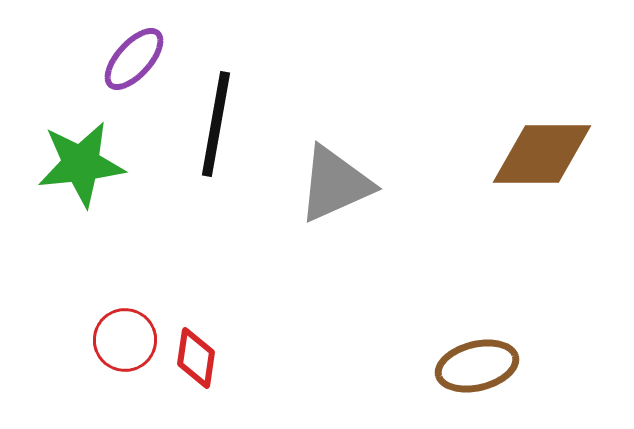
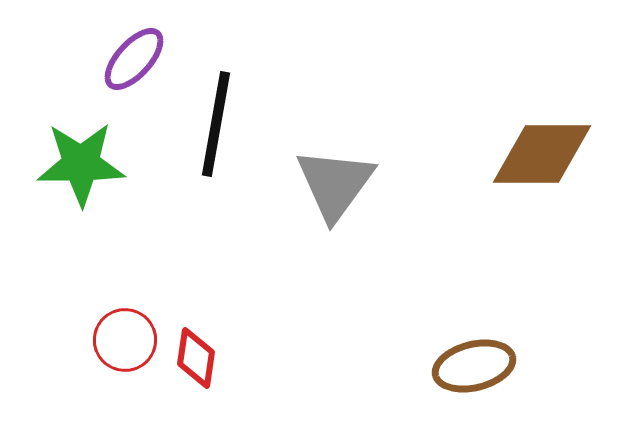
green star: rotated 6 degrees clockwise
gray triangle: rotated 30 degrees counterclockwise
brown ellipse: moved 3 px left
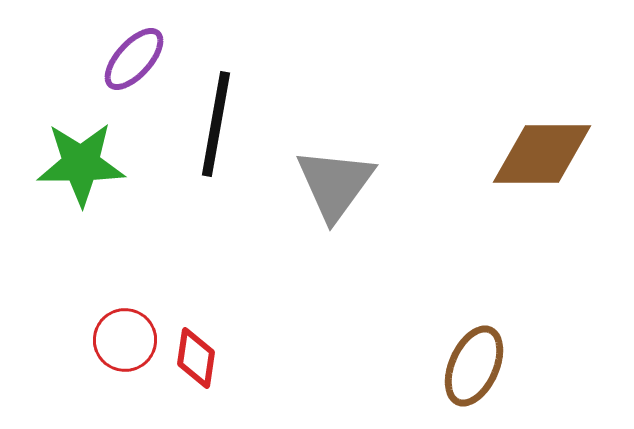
brown ellipse: rotated 52 degrees counterclockwise
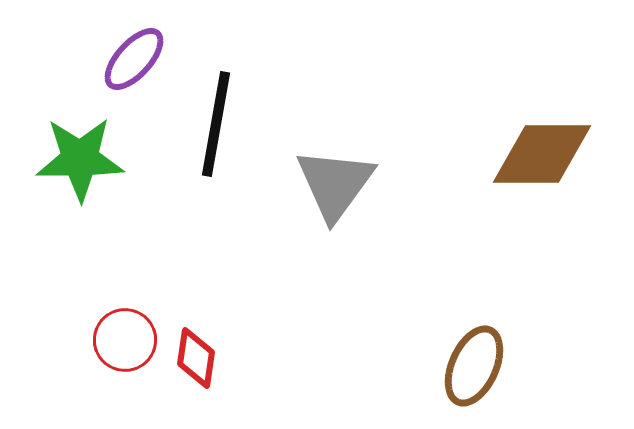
green star: moved 1 px left, 5 px up
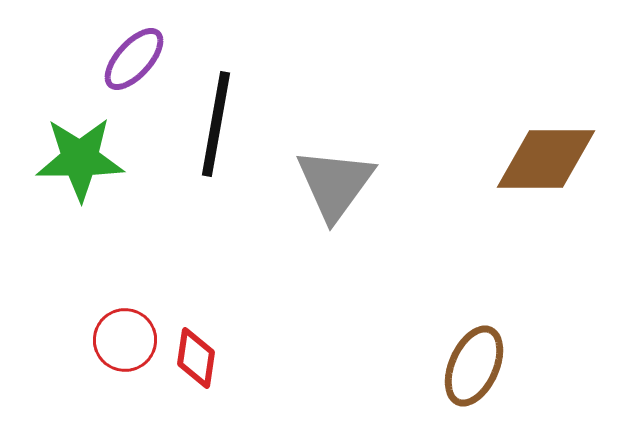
brown diamond: moved 4 px right, 5 px down
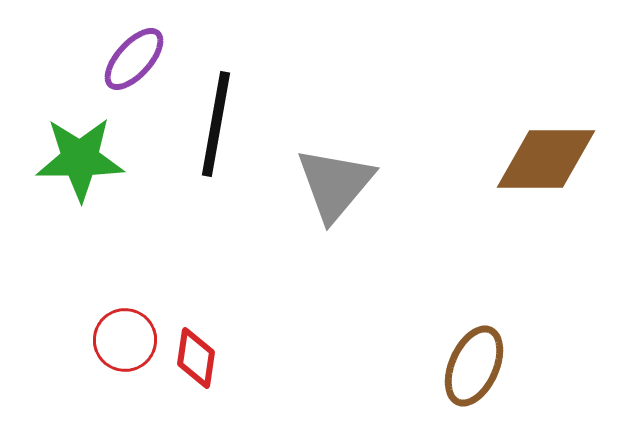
gray triangle: rotated 4 degrees clockwise
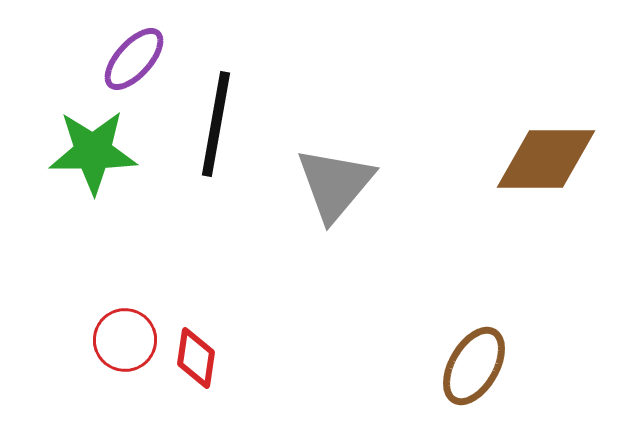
green star: moved 13 px right, 7 px up
brown ellipse: rotated 6 degrees clockwise
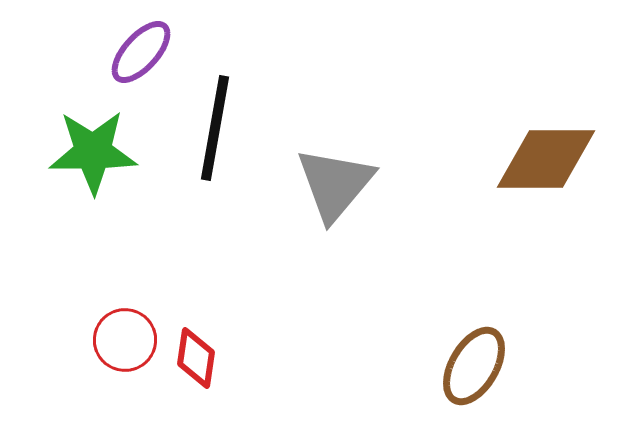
purple ellipse: moved 7 px right, 7 px up
black line: moved 1 px left, 4 px down
